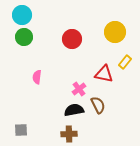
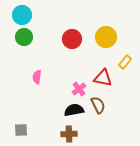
yellow circle: moved 9 px left, 5 px down
red triangle: moved 1 px left, 4 px down
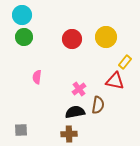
red triangle: moved 12 px right, 3 px down
brown semicircle: rotated 36 degrees clockwise
black semicircle: moved 1 px right, 2 px down
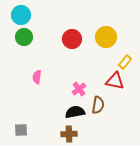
cyan circle: moved 1 px left
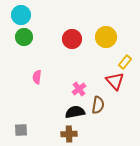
red triangle: rotated 36 degrees clockwise
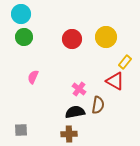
cyan circle: moved 1 px up
pink semicircle: moved 4 px left; rotated 16 degrees clockwise
red triangle: rotated 18 degrees counterclockwise
pink cross: rotated 16 degrees counterclockwise
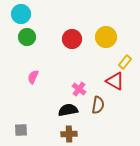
green circle: moved 3 px right
black semicircle: moved 7 px left, 2 px up
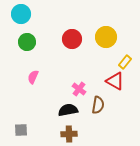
green circle: moved 5 px down
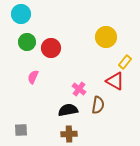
red circle: moved 21 px left, 9 px down
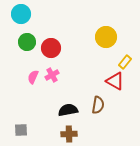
pink cross: moved 27 px left, 14 px up; rotated 24 degrees clockwise
